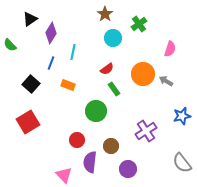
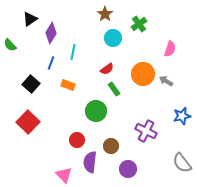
red square: rotated 15 degrees counterclockwise
purple cross: rotated 30 degrees counterclockwise
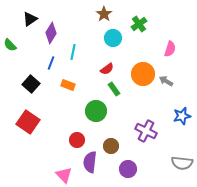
brown star: moved 1 px left
red square: rotated 10 degrees counterclockwise
gray semicircle: rotated 45 degrees counterclockwise
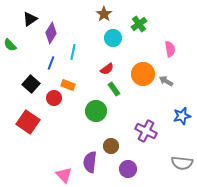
pink semicircle: rotated 28 degrees counterclockwise
red circle: moved 23 px left, 42 px up
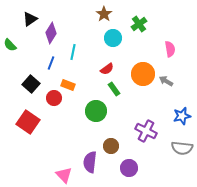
gray semicircle: moved 15 px up
purple circle: moved 1 px right, 1 px up
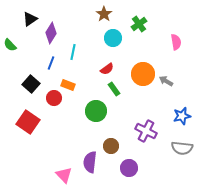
pink semicircle: moved 6 px right, 7 px up
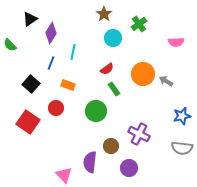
pink semicircle: rotated 98 degrees clockwise
red circle: moved 2 px right, 10 px down
purple cross: moved 7 px left, 3 px down
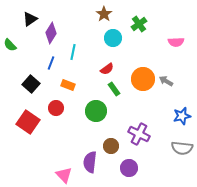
orange circle: moved 5 px down
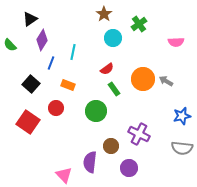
purple diamond: moved 9 px left, 7 px down
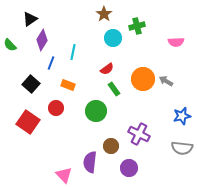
green cross: moved 2 px left, 2 px down; rotated 21 degrees clockwise
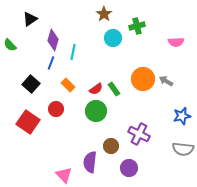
purple diamond: moved 11 px right; rotated 15 degrees counterclockwise
red semicircle: moved 11 px left, 20 px down
orange rectangle: rotated 24 degrees clockwise
red circle: moved 1 px down
gray semicircle: moved 1 px right, 1 px down
